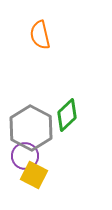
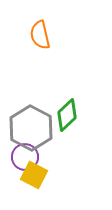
purple circle: moved 1 px down
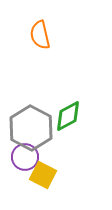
green diamond: moved 1 px right, 1 px down; rotated 16 degrees clockwise
yellow square: moved 9 px right
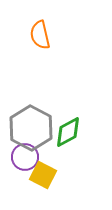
green diamond: moved 16 px down
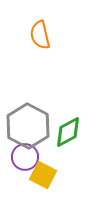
gray hexagon: moved 3 px left, 2 px up
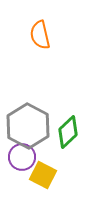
green diamond: rotated 16 degrees counterclockwise
purple circle: moved 3 px left
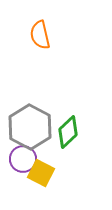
gray hexagon: moved 2 px right, 1 px down
purple circle: moved 1 px right, 2 px down
yellow square: moved 2 px left, 2 px up
